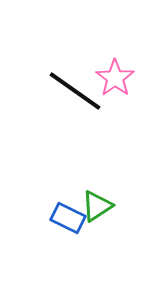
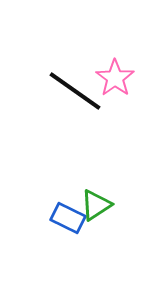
green triangle: moved 1 px left, 1 px up
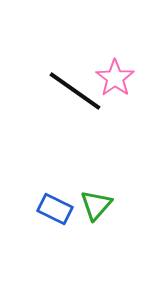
green triangle: rotated 16 degrees counterclockwise
blue rectangle: moved 13 px left, 9 px up
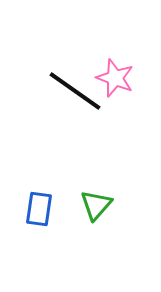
pink star: rotated 15 degrees counterclockwise
blue rectangle: moved 16 px left; rotated 72 degrees clockwise
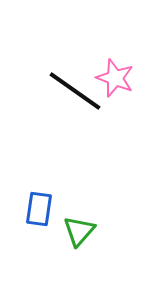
green triangle: moved 17 px left, 26 px down
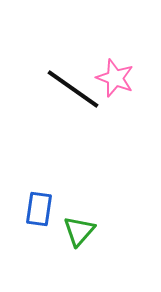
black line: moved 2 px left, 2 px up
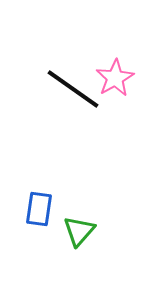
pink star: rotated 21 degrees clockwise
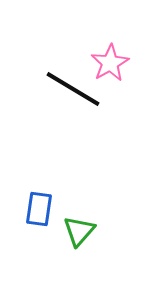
pink star: moved 5 px left, 15 px up
black line: rotated 4 degrees counterclockwise
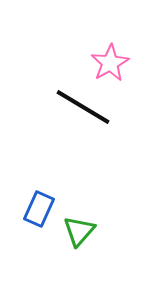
black line: moved 10 px right, 18 px down
blue rectangle: rotated 16 degrees clockwise
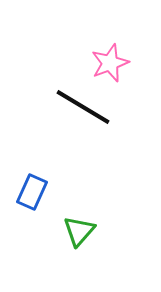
pink star: rotated 9 degrees clockwise
blue rectangle: moved 7 px left, 17 px up
